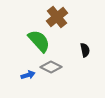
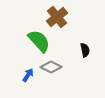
blue arrow: rotated 40 degrees counterclockwise
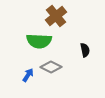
brown cross: moved 1 px left, 1 px up
green semicircle: rotated 135 degrees clockwise
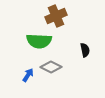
brown cross: rotated 15 degrees clockwise
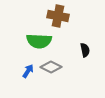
brown cross: moved 2 px right; rotated 35 degrees clockwise
blue arrow: moved 4 px up
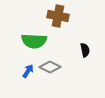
green semicircle: moved 5 px left
gray diamond: moved 1 px left
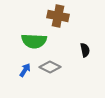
blue arrow: moved 3 px left, 1 px up
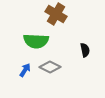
brown cross: moved 2 px left, 2 px up; rotated 20 degrees clockwise
green semicircle: moved 2 px right
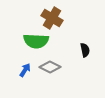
brown cross: moved 4 px left, 4 px down
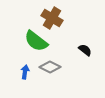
green semicircle: rotated 35 degrees clockwise
black semicircle: rotated 40 degrees counterclockwise
blue arrow: moved 2 px down; rotated 24 degrees counterclockwise
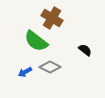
blue arrow: rotated 128 degrees counterclockwise
